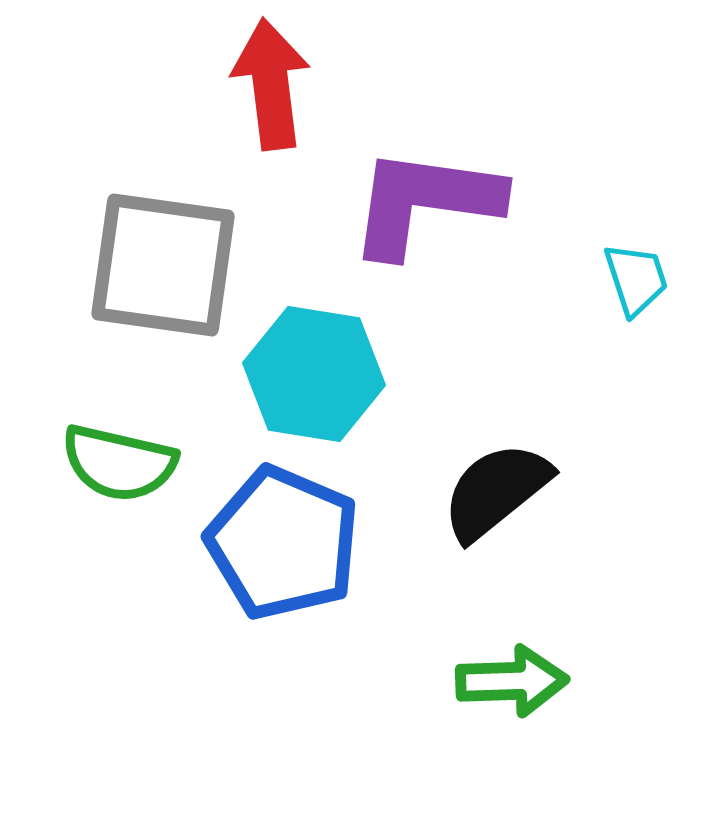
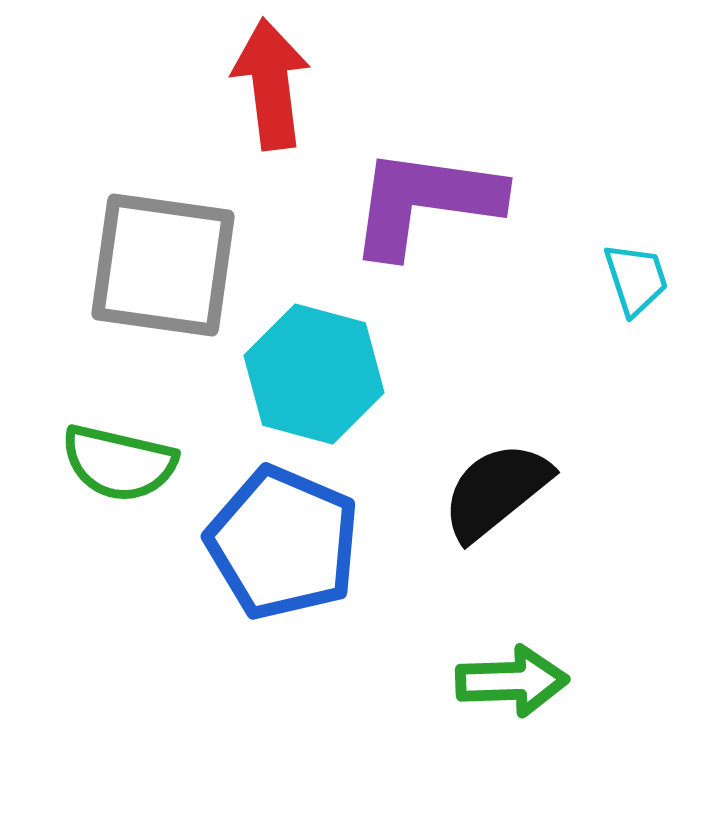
cyan hexagon: rotated 6 degrees clockwise
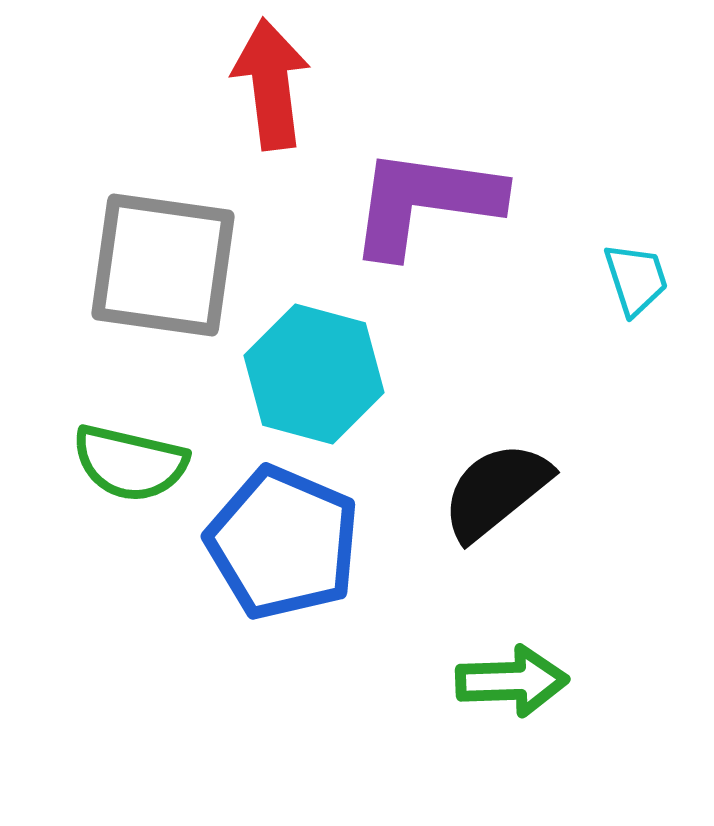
green semicircle: moved 11 px right
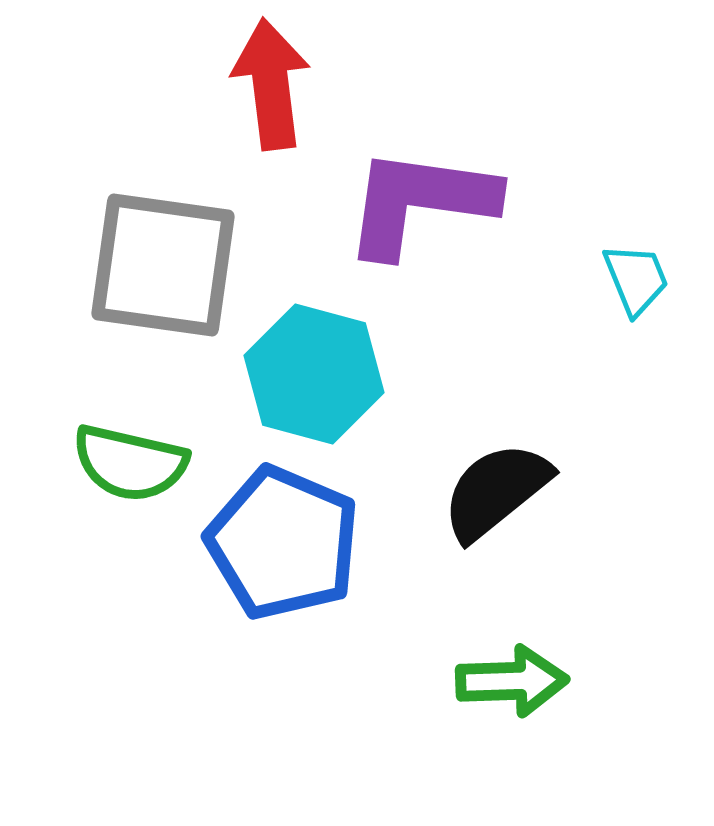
purple L-shape: moved 5 px left
cyan trapezoid: rotated 4 degrees counterclockwise
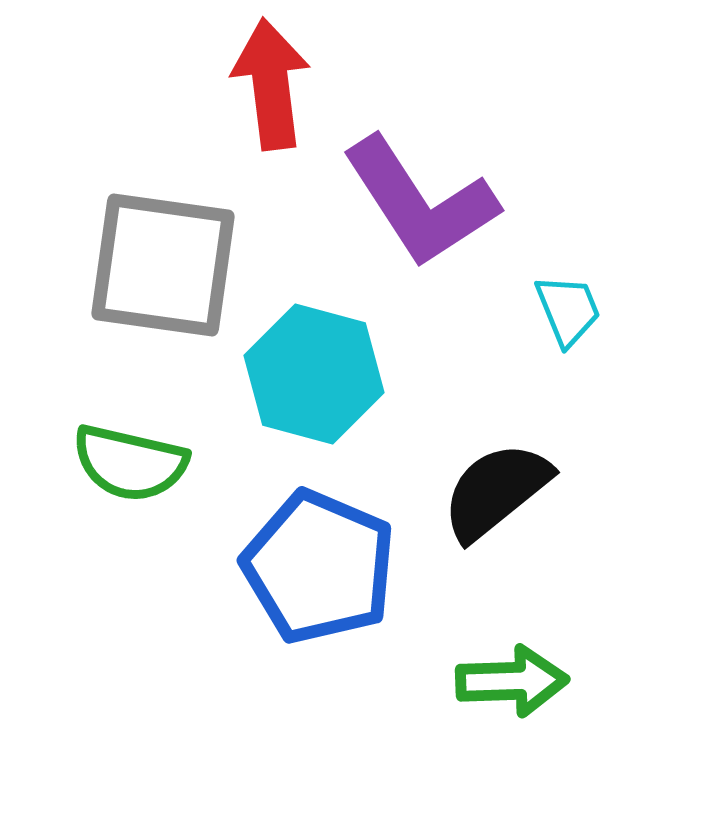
purple L-shape: rotated 131 degrees counterclockwise
cyan trapezoid: moved 68 px left, 31 px down
blue pentagon: moved 36 px right, 24 px down
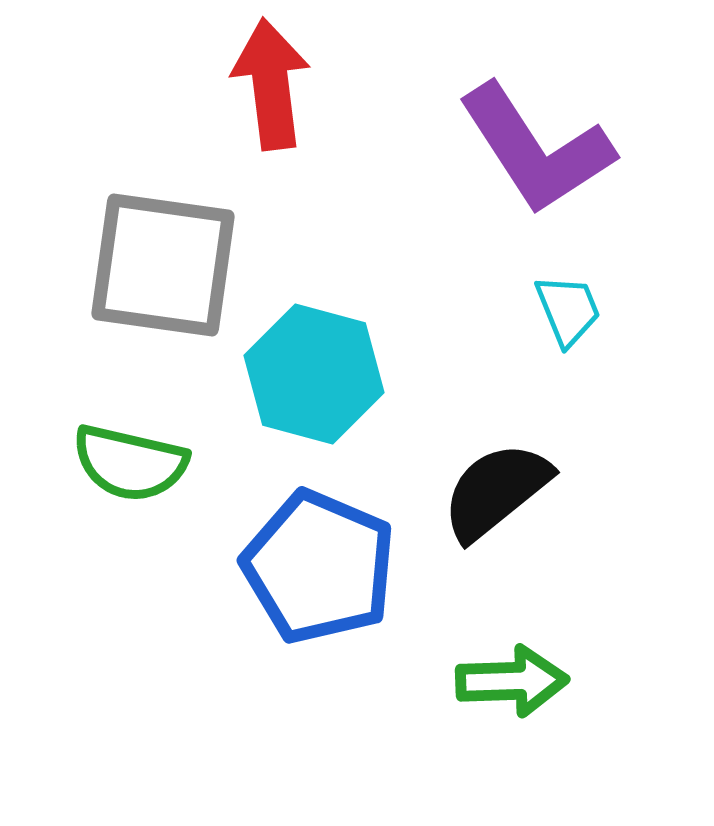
purple L-shape: moved 116 px right, 53 px up
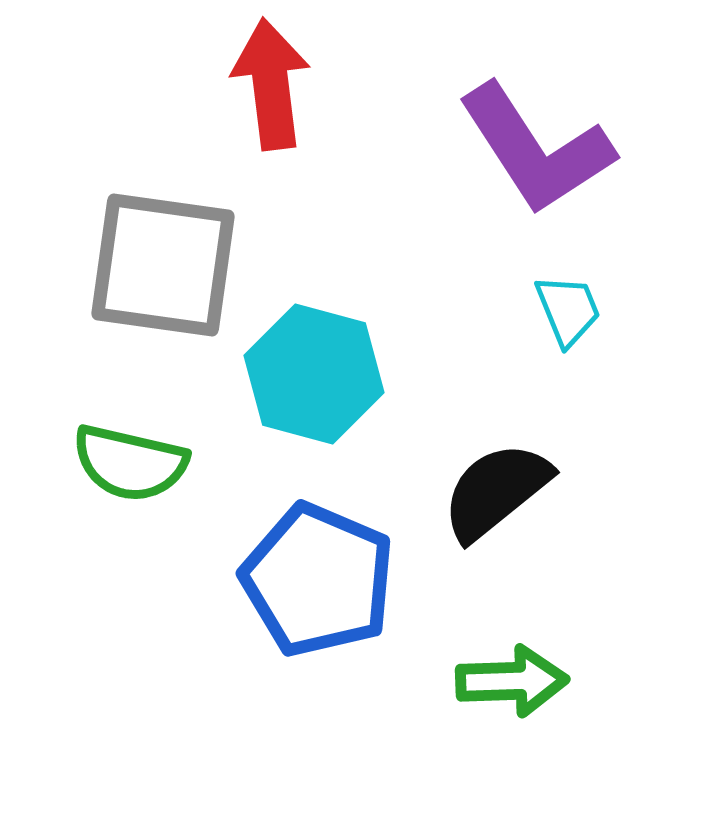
blue pentagon: moved 1 px left, 13 px down
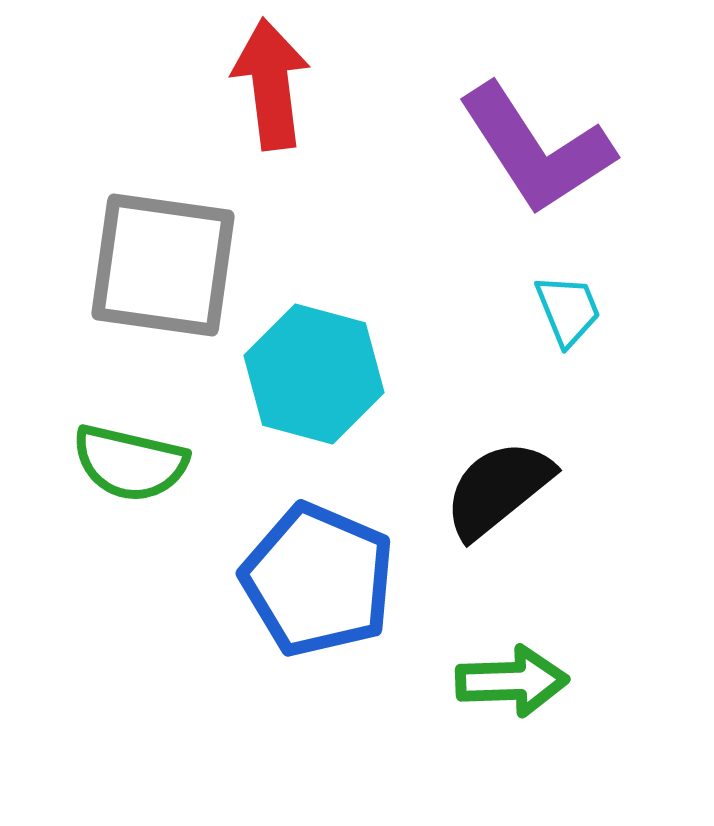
black semicircle: moved 2 px right, 2 px up
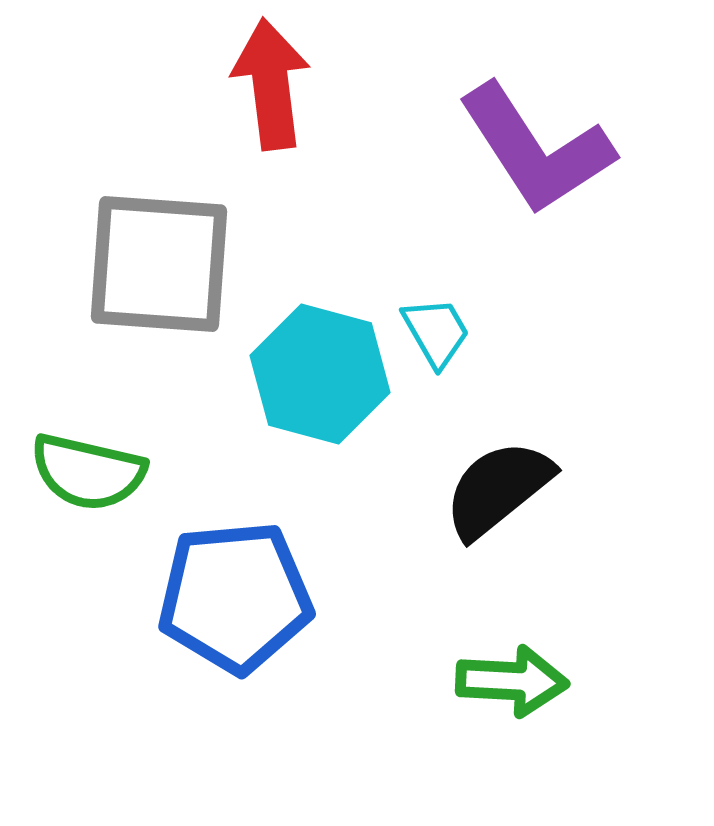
gray square: moved 4 px left, 1 px up; rotated 4 degrees counterclockwise
cyan trapezoid: moved 132 px left, 22 px down; rotated 8 degrees counterclockwise
cyan hexagon: moved 6 px right
green semicircle: moved 42 px left, 9 px down
blue pentagon: moved 83 px left, 17 px down; rotated 28 degrees counterclockwise
green arrow: rotated 5 degrees clockwise
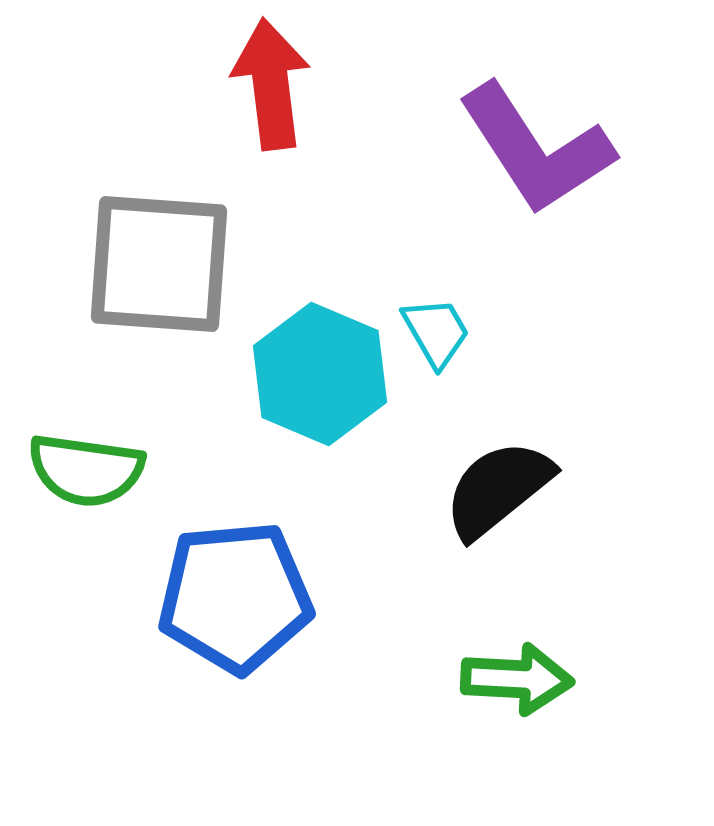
cyan hexagon: rotated 8 degrees clockwise
green semicircle: moved 2 px left, 2 px up; rotated 5 degrees counterclockwise
green arrow: moved 5 px right, 2 px up
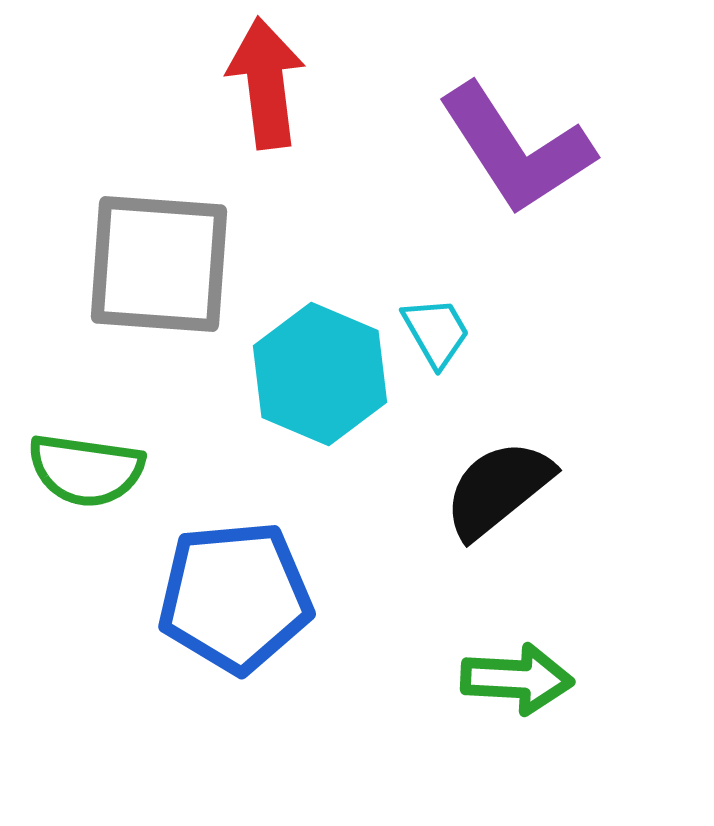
red arrow: moved 5 px left, 1 px up
purple L-shape: moved 20 px left
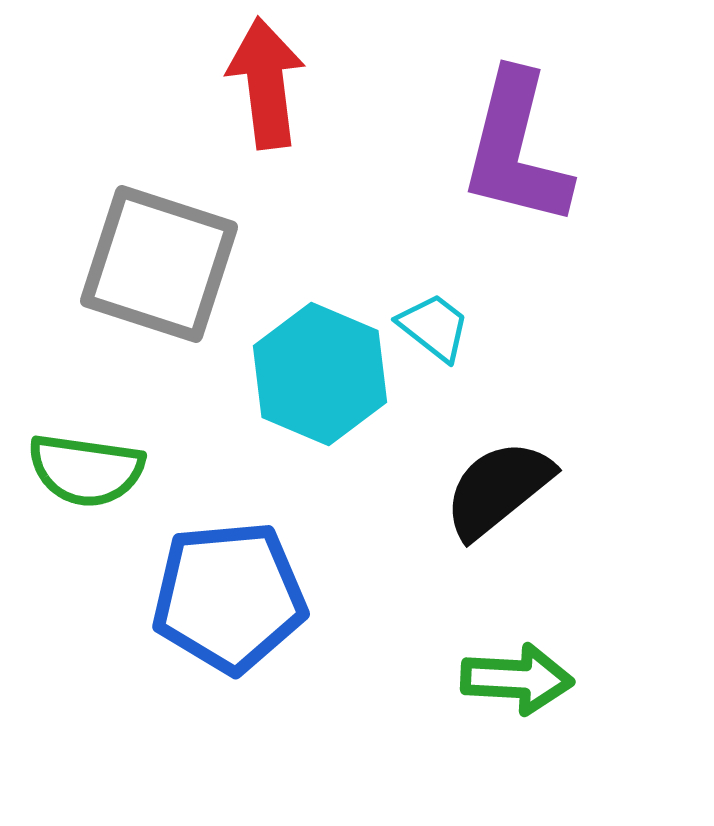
purple L-shape: rotated 47 degrees clockwise
gray square: rotated 14 degrees clockwise
cyan trapezoid: moved 2 px left, 5 px up; rotated 22 degrees counterclockwise
blue pentagon: moved 6 px left
